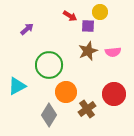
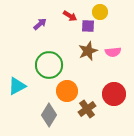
purple arrow: moved 13 px right, 5 px up
orange circle: moved 1 px right, 1 px up
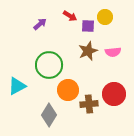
yellow circle: moved 5 px right, 5 px down
orange circle: moved 1 px right, 1 px up
brown cross: moved 2 px right, 5 px up; rotated 30 degrees clockwise
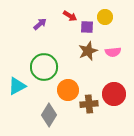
purple square: moved 1 px left, 1 px down
green circle: moved 5 px left, 2 px down
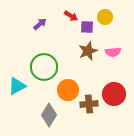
red arrow: moved 1 px right
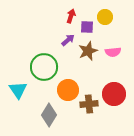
red arrow: rotated 104 degrees counterclockwise
purple arrow: moved 28 px right, 16 px down
cyan triangle: moved 1 px right, 4 px down; rotated 36 degrees counterclockwise
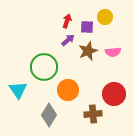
red arrow: moved 4 px left, 5 px down
brown cross: moved 4 px right, 10 px down
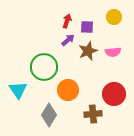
yellow circle: moved 9 px right
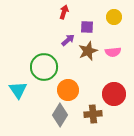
red arrow: moved 3 px left, 9 px up
gray diamond: moved 11 px right
